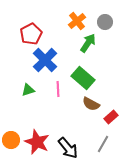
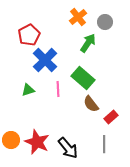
orange cross: moved 1 px right, 4 px up
red pentagon: moved 2 px left, 1 px down
brown semicircle: rotated 24 degrees clockwise
gray line: moved 1 px right; rotated 30 degrees counterclockwise
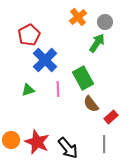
green arrow: moved 9 px right
green rectangle: rotated 20 degrees clockwise
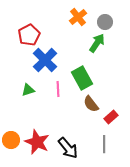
green rectangle: moved 1 px left
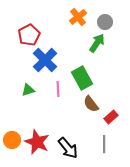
orange circle: moved 1 px right
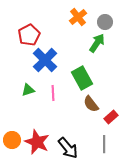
pink line: moved 5 px left, 4 px down
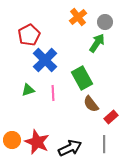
black arrow: moved 2 px right; rotated 75 degrees counterclockwise
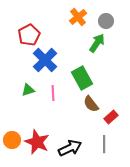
gray circle: moved 1 px right, 1 px up
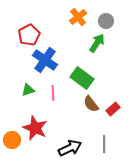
blue cross: rotated 10 degrees counterclockwise
green rectangle: rotated 25 degrees counterclockwise
red rectangle: moved 2 px right, 8 px up
red star: moved 2 px left, 14 px up
